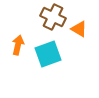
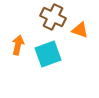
orange triangle: moved 1 px right, 1 px down; rotated 12 degrees counterclockwise
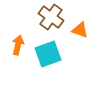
brown cross: moved 2 px left; rotated 10 degrees clockwise
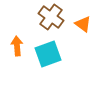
orange triangle: moved 3 px right, 6 px up; rotated 18 degrees clockwise
orange arrow: moved 1 px left, 1 px down; rotated 18 degrees counterclockwise
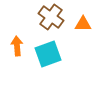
orange triangle: rotated 36 degrees counterclockwise
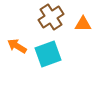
brown cross: rotated 20 degrees clockwise
orange arrow: rotated 54 degrees counterclockwise
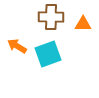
brown cross: rotated 35 degrees clockwise
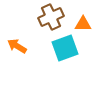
brown cross: rotated 25 degrees counterclockwise
cyan square: moved 17 px right, 6 px up
